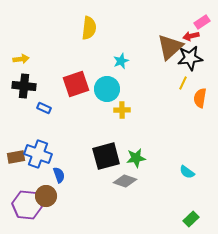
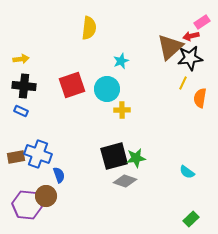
red square: moved 4 px left, 1 px down
blue rectangle: moved 23 px left, 3 px down
black square: moved 8 px right
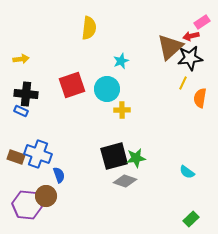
black cross: moved 2 px right, 8 px down
brown rectangle: rotated 30 degrees clockwise
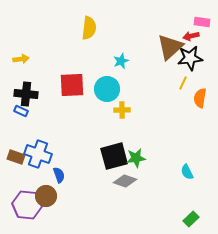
pink rectangle: rotated 42 degrees clockwise
red square: rotated 16 degrees clockwise
cyan semicircle: rotated 28 degrees clockwise
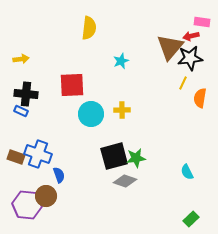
brown triangle: rotated 8 degrees counterclockwise
cyan circle: moved 16 px left, 25 px down
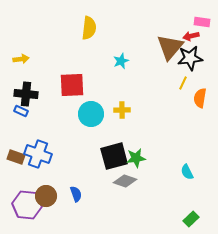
blue semicircle: moved 17 px right, 19 px down
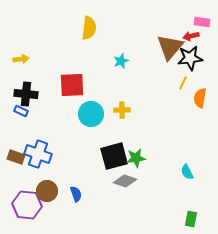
brown circle: moved 1 px right, 5 px up
green rectangle: rotated 35 degrees counterclockwise
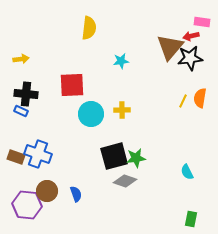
cyan star: rotated 14 degrees clockwise
yellow line: moved 18 px down
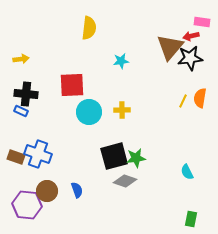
cyan circle: moved 2 px left, 2 px up
blue semicircle: moved 1 px right, 4 px up
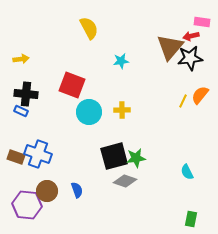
yellow semicircle: rotated 35 degrees counterclockwise
red square: rotated 24 degrees clockwise
orange semicircle: moved 3 px up; rotated 30 degrees clockwise
